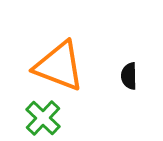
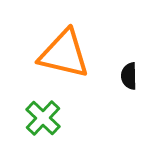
orange triangle: moved 5 px right, 12 px up; rotated 8 degrees counterclockwise
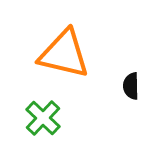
black semicircle: moved 2 px right, 10 px down
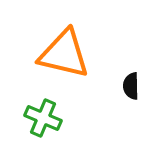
green cross: rotated 21 degrees counterclockwise
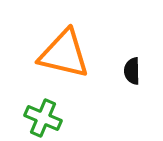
black semicircle: moved 1 px right, 15 px up
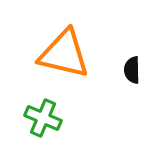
black semicircle: moved 1 px up
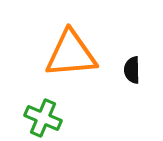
orange triangle: moved 7 px right; rotated 18 degrees counterclockwise
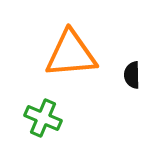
black semicircle: moved 5 px down
